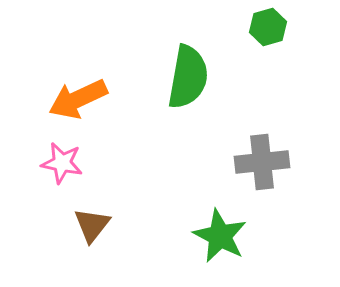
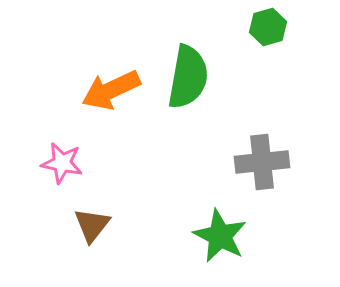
orange arrow: moved 33 px right, 9 px up
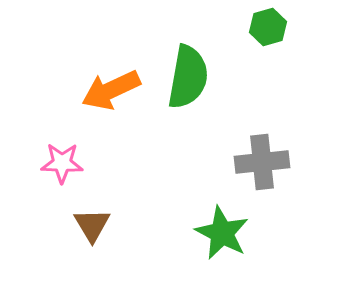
pink star: rotated 9 degrees counterclockwise
brown triangle: rotated 9 degrees counterclockwise
green star: moved 2 px right, 3 px up
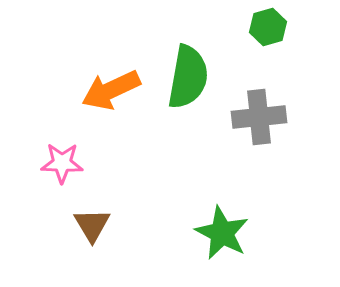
gray cross: moved 3 px left, 45 px up
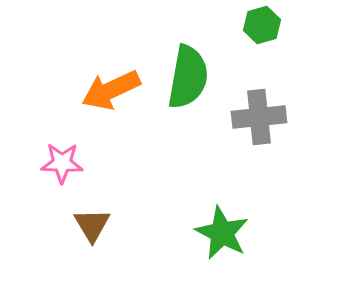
green hexagon: moved 6 px left, 2 px up
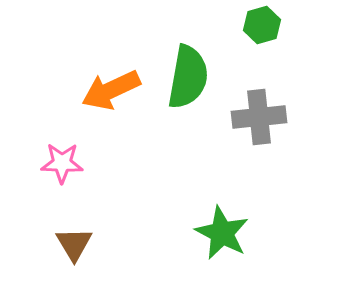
brown triangle: moved 18 px left, 19 px down
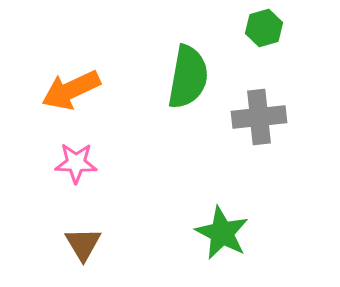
green hexagon: moved 2 px right, 3 px down
orange arrow: moved 40 px left
pink star: moved 14 px right
brown triangle: moved 9 px right
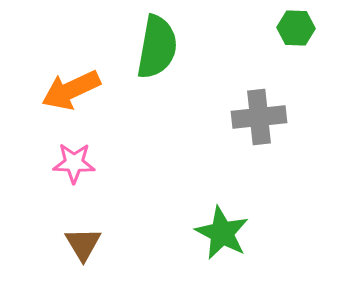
green hexagon: moved 32 px right; rotated 18 degrees clockwise
green semicircle: moved 31 px left, 30 px up
pink star: moved 2 px left
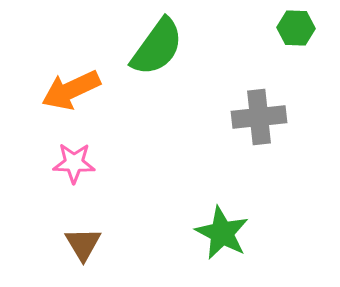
green semicircle: rotated 26 degrees clockwise
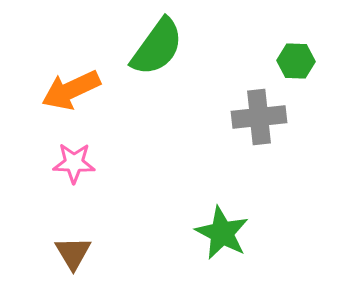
green hexagon: moved 33 px down
brown triangle: moved 10 px left, 9 px down
